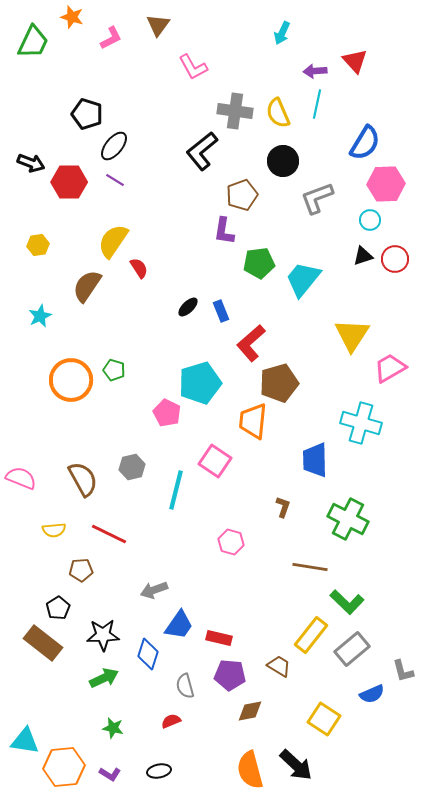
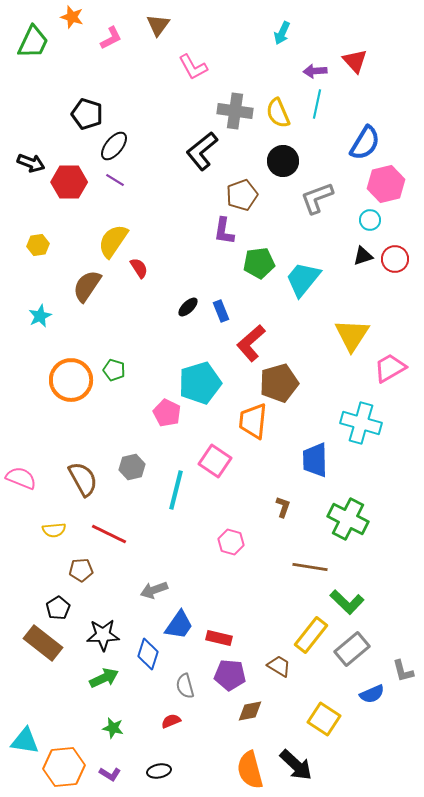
pink hexagon at (386, 184): rotated 12 degrees counterclockwise
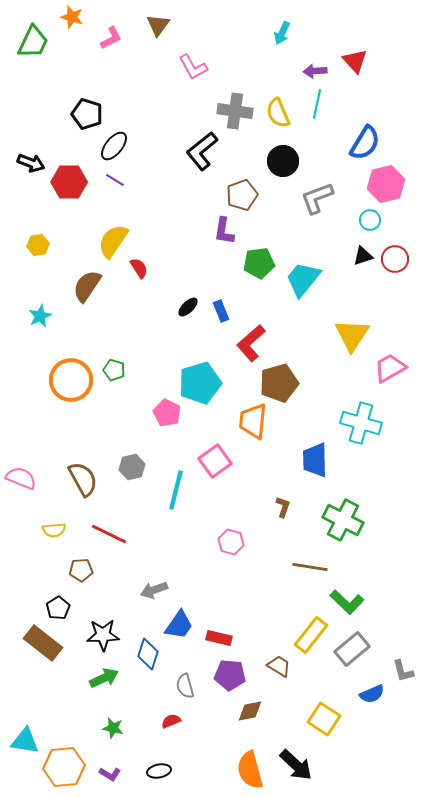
pink square at (215, 461): rotated 20 degrees clockwise
green cross at (348, 519): moved 5 px left, 1 px down
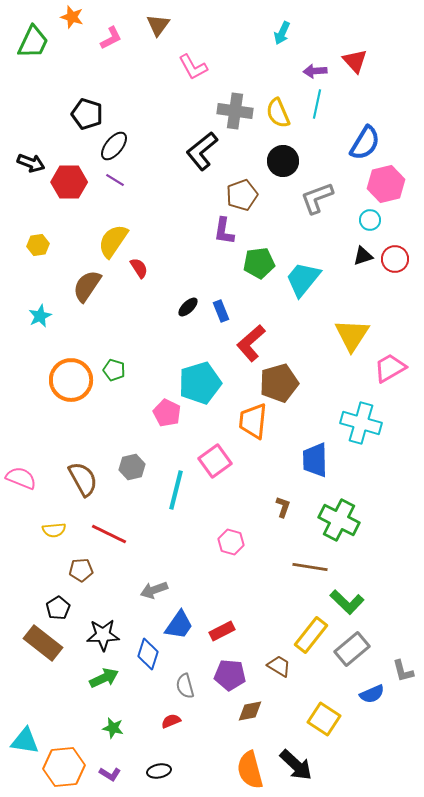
green cross at (343, 520): moved 4 px left
red rectangle at (219, 638): moved 3 px right, 7 px up; rotated 40 degrees counterclockwise
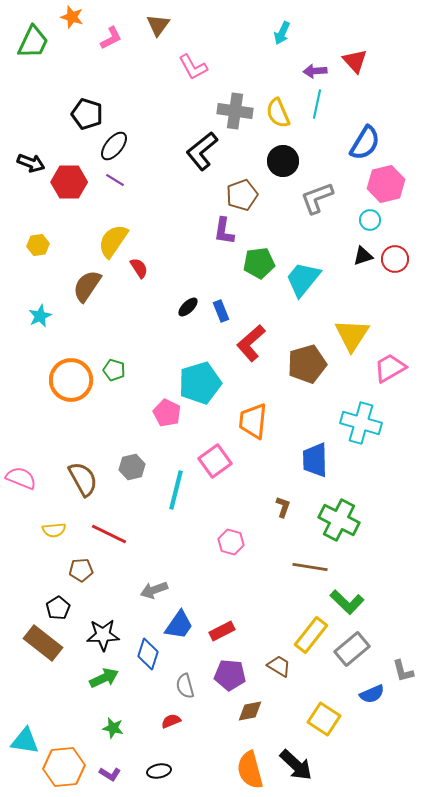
brown pentagon at (279, 383): moved 28 px right, 19 px up
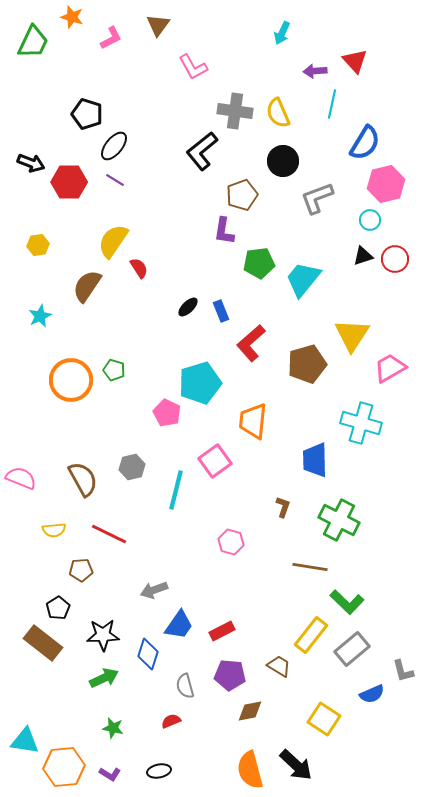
cyan line at (317, 104): moved 15 px right
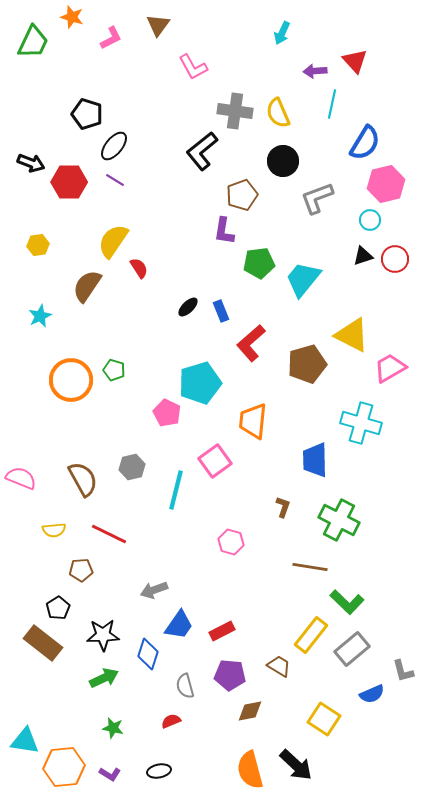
yellow triangle at (352, 335): rotated 36 degrees counterclockwise
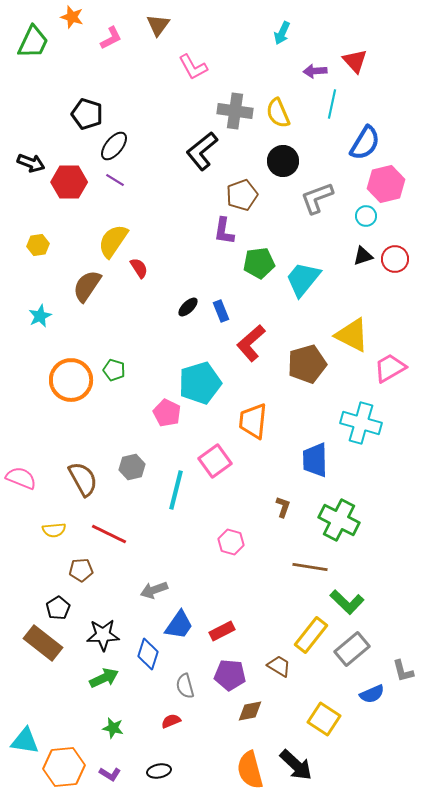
cyan circle at (370, 220): moved 4 px left, 4 px up
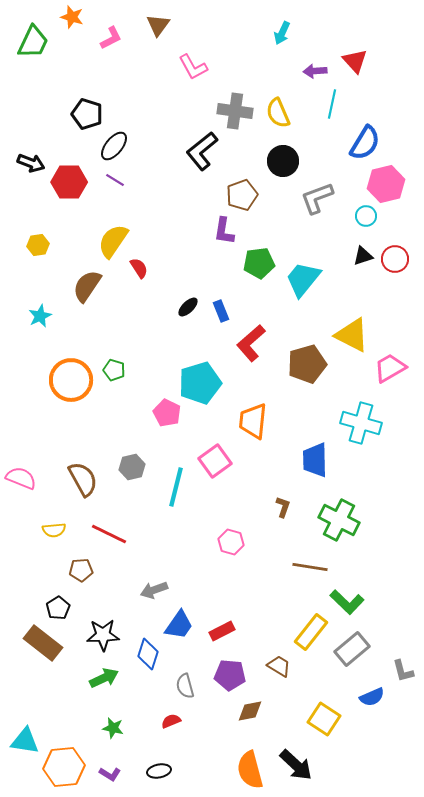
cyan line at (176, 490): moved 3 px up
yellow rectangle at (311, 635): moved 3 px up
blue semicircle at (372, 694): moved 3 px down
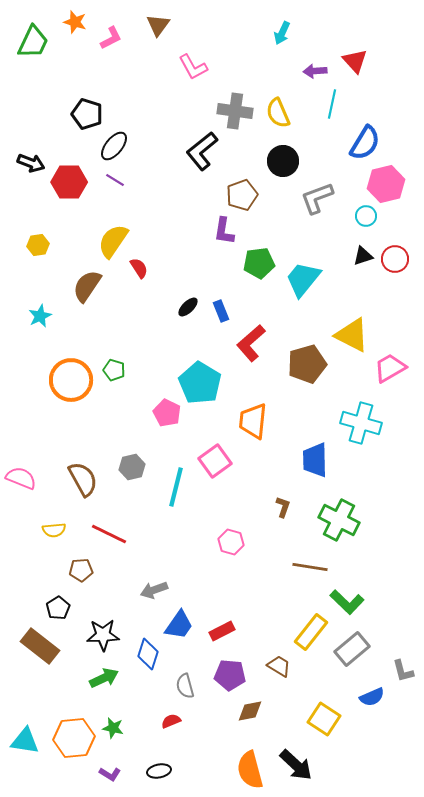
orange star at (72, 17): moved 3 px right, 5 px down
cyan pentagon at (200, 383): rotated 24 degrees counterclockwise
brown rectangle at (43, 643): moved 3 px left, 3 px down
orange hexagon at (64, 767): moved 10 px right, 29 px up
